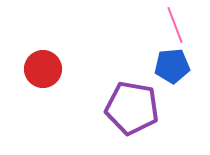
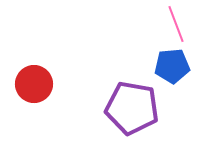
pink line: moved 1 px right, 1 px up
red circle: moved 9 px left, 15 px down
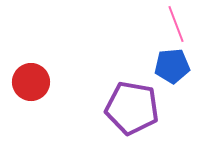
red circle: moved 3 px left, 2 px up
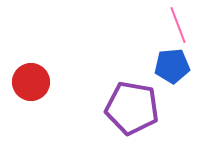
pink line: moved 2 px right, 1 px down
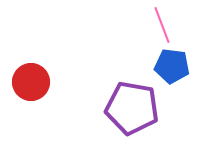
pink line: moved 16 px left
blue pentagon: rotated 12 degrees clockwise
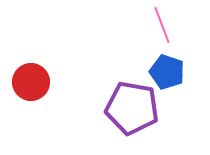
blue pentagon: moved 5 px left, 6 px down; rotated 12 degrees clockwise
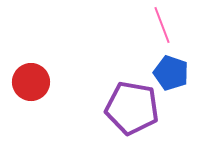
blue pentagon: moved 4 px right, 1 px down
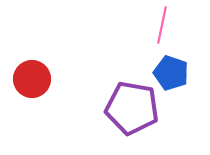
pink line: rotated 33 degrees clockwise
red circle: moved 1 px right, 3 px up
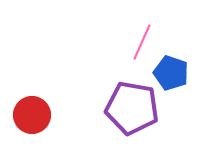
pink line: moved 20 px left, 17 px down; rotated 12 degrees clockwise
red circle: moved 36 px down
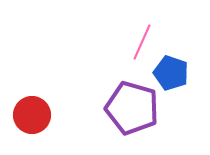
purple pentagon: rotated 6 degrees clockwise
